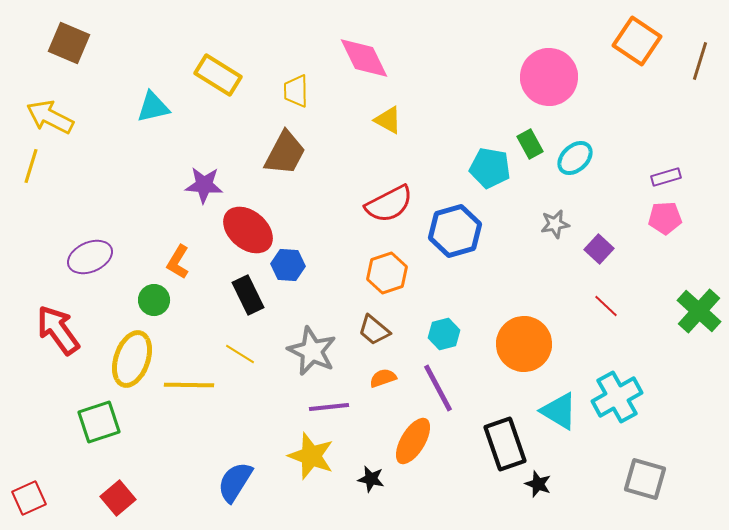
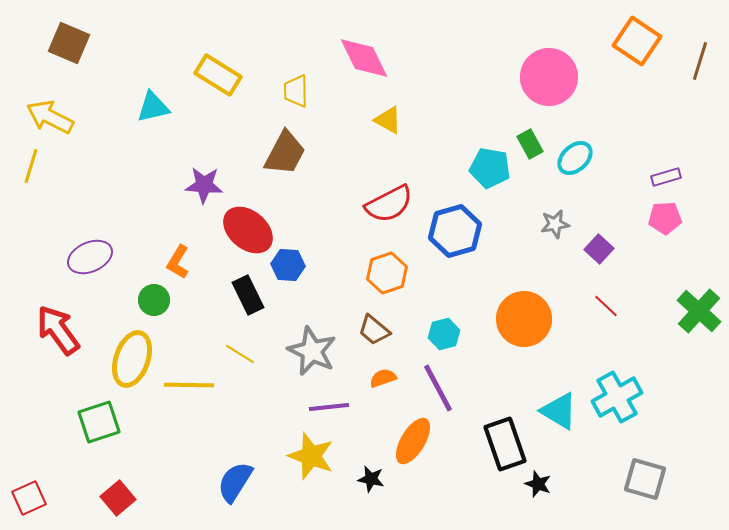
orange circle at (524, 344): moved 25 px up
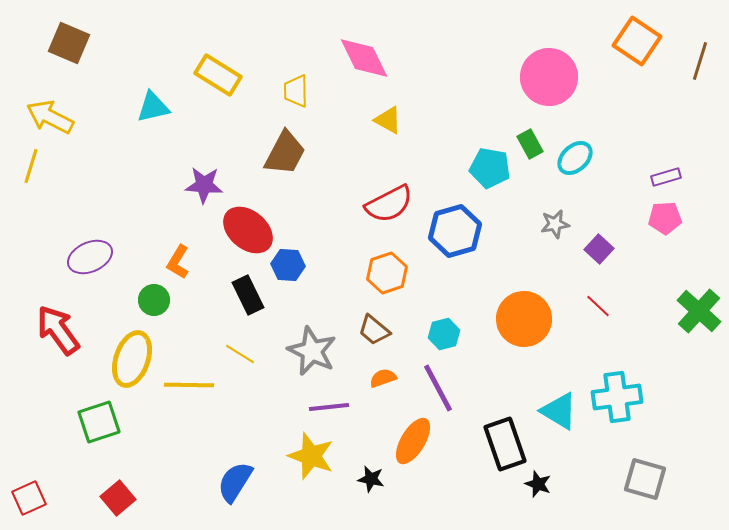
red line at (606, 306): moved 8 px left
cyan cross at (617, 397): rotated 21 degrees clockwise
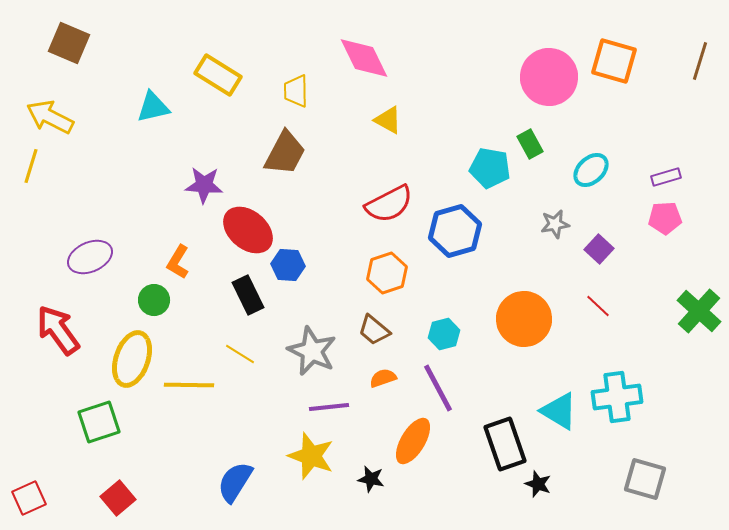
orange square at (637, 41): moved 23 px left, 20 px down; rotated 18 degrees counterclockwise
cyan ellipse at (575, 158): moved 16 px right, 12 px down
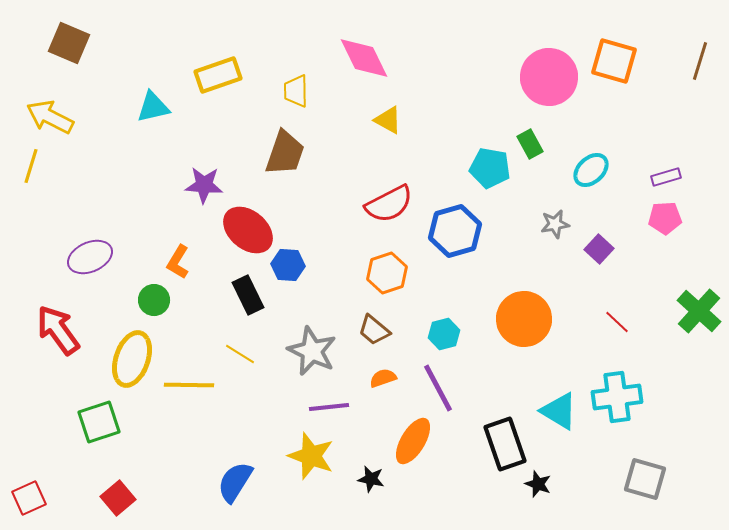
yellow rectangle at (218, 75): rotated 51 degrees counterclockwise
brown trapezoid at (285, 153): rotated 9 degrees counterclockwise
red line at (598, 306): moved 19 px right, 16 px down
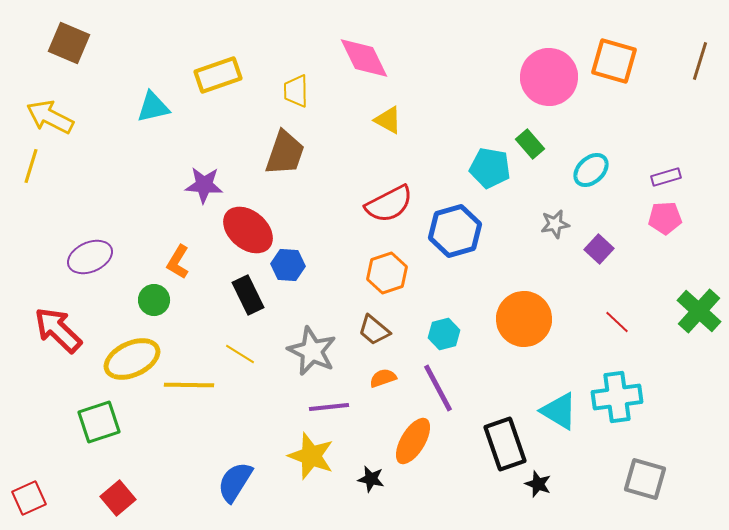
green rectangle at (530, 144): rotated 12 degrees counterclockwise
red arrow at (58, 330): rotated 10 degrees counterclockwise
yellow ellipse at (132, 359): rotated 46 degrees clockwise
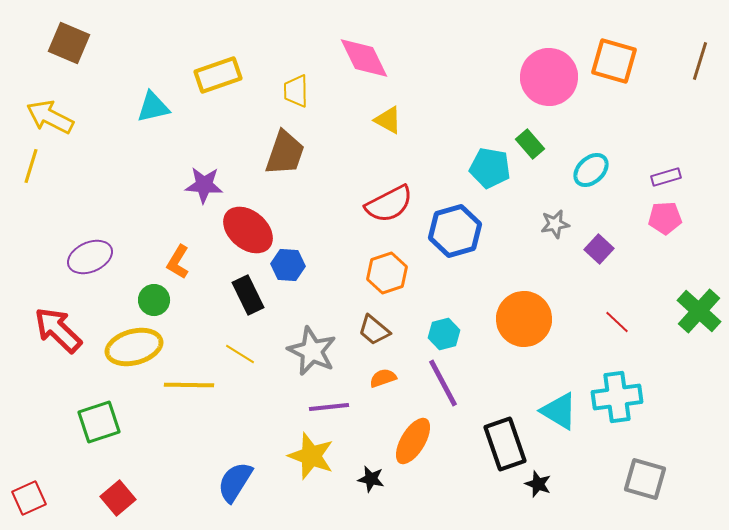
yellow ellipse at (132, 359): moved 2 px right, 12 px up; rotated 10 degrees clockwise
purple line at (438, 388): moved 5 px right, 5 px up
